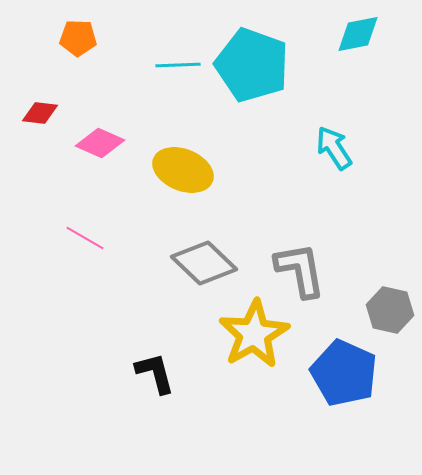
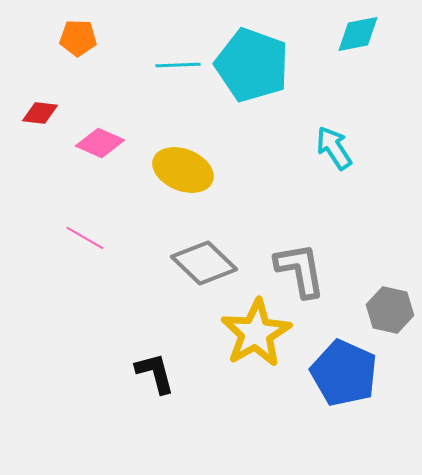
yellow star: moved 2 px right, 1 px up
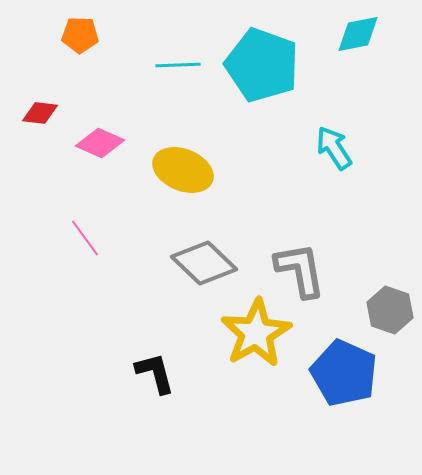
orange pentagon: moved 2 px right, 3 px up
cyan pentagon: moved 10 px right
pink line: rotated 24 degrees clockwise
gray hexagon: rotated 6 degrees clockwise
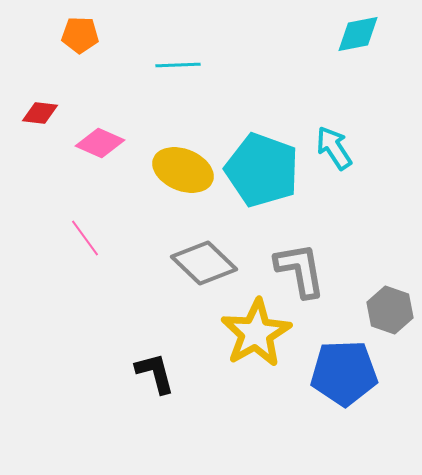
cyan pentagon: moved 105 px down
blue pentagon: rotated 26 degrees counterclockwise
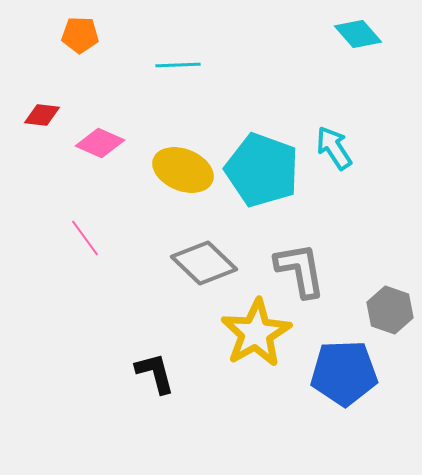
cyan diamond: rotated 60 degrees clockwise
red diamond: moved 2 px right, 2 px down
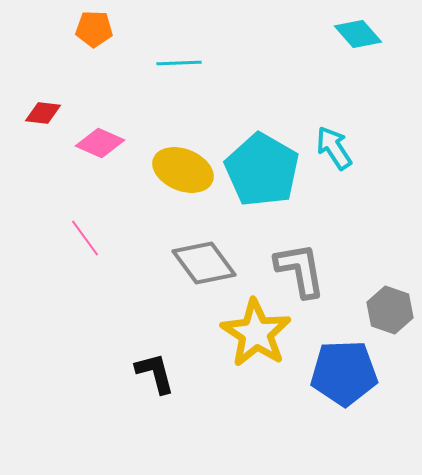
orange pentagon: moved 14 px right, 6 px up
cyan line: moved 1 px right, 2 px up
red diamond: moved 1 px right, 2 px up
cyan pentagon: rotated 10 degrees clockwise
gray diamond: rotated 10 degrees clockwise
yellow star: rotated 10 degrees counterclockwise
